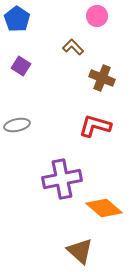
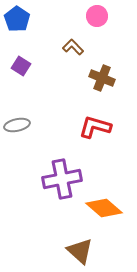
red L-shape: moved 1 px down
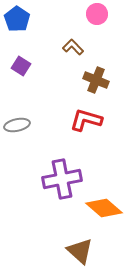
pink circle: moved 2 px up
brown cross: moved 6 px left, 2 px down
red L-shape: moved 9 px left, 7 px up
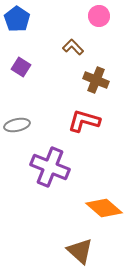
pink circle: moved 2 px right, 2 px down
purple square: moved 1 px down
red L-shape: moved 2 px left, 1 px down
purple cross: moved 12 px left, 12 px up; rotated 33 degrees clockwise
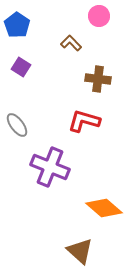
blue pentagon: moved 6 px down
brown L-shape: moved 2 px left, 4 px up
brown cross: moved 2 px right, 1 px up; rotated 15 degrees counterclockwise
gray ellipse: rotated 65 degrees clockwise
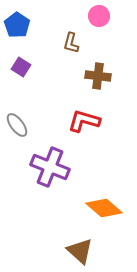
brown L-shape: rotated 120 degrees counterclockwise
brown cross: moved 3 px up
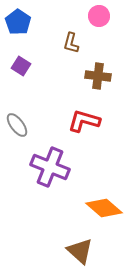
blue pentagon: moved 1 px right, 3 px up
purple square: moved 1 px up
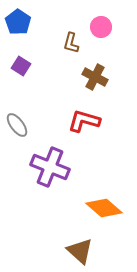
pink circle: moved 2 px right, 11 px down
brown cross: moved 3 px left, 1 px down; rotated 20 degrees clockwise
